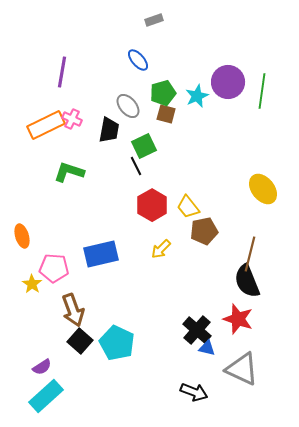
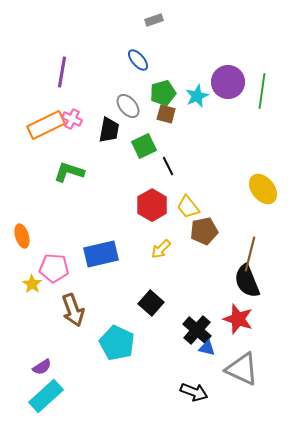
black line: moved 32 px right
black square: moved 71 px right, 38 px up
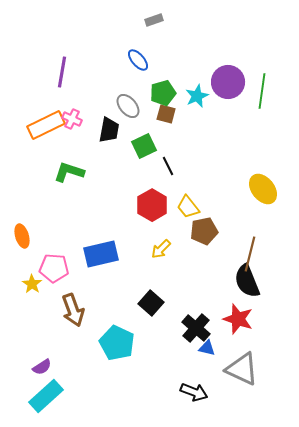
black cross: moved 1 px left, 2 px up
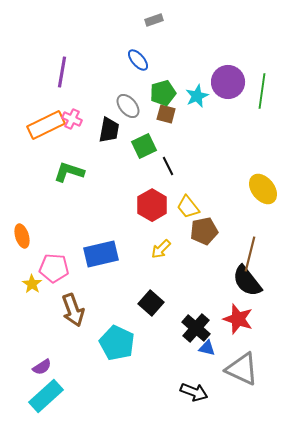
black semicircle: rotated 16 degrees counterclockwise
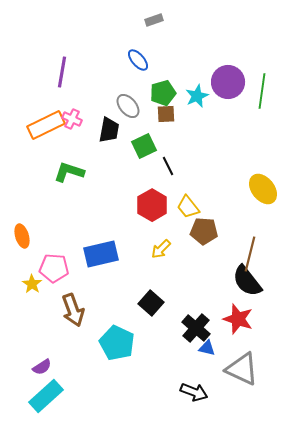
brown square: rotated 18 degrees counterclockwise
brown pentagon: rotated 16 degrees clockwise
